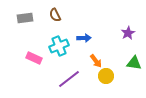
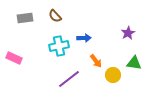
brown semicircle: moved 1 px down; rotated 16 degrees counterclockwise
cyan cross: rotated 12 degrees clockwise
pink rectangle: moved 20 px left
yellow circle: moved 7 px right, 1 px up
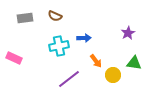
brown semicircle: rotated 24 degrees counterclockwise
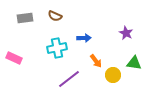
purple star: moved 2 px left; rotated 16 degrees counterclockwise
cyan cross: moved 2 px left, 2 px down
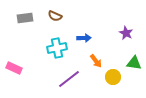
pink rectangle: moved 10 px down
yellow circle: moved 2 px down
